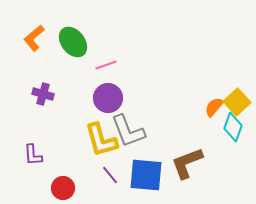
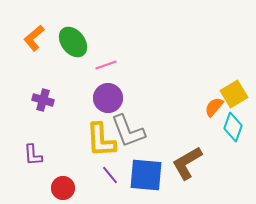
purple cross: moved 6 px down
yellow square: moved 3 px left, 8 px up; rotated 12 degrees clockwise
yellow L-shape: rotated 12 degrees clockwise
brown L-shape: rotated 9 degrees counterclockwise
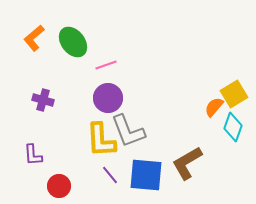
red circle: moved 4 px left, 2 px up
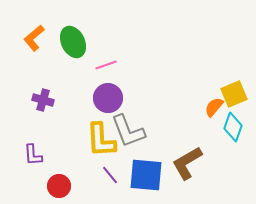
green ellipse: rotated 12 degrees clockwise
yellow square: rotated 8 degrees clockwise
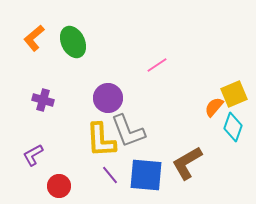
pink line: moved 51 px right; rotated 15 degrees counterclockwise
purple L-shape: rotated 65 degrees clockwise
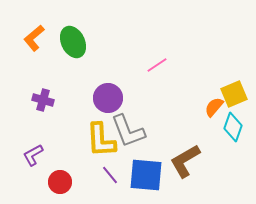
brown L-shape: moved 2 px left, 2 px up
red circle: moved 1 px right, 4 px up
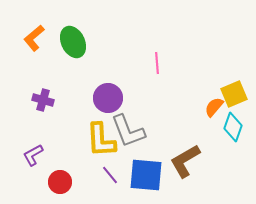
pink line: moved 2 px up; rotated 60 degrees counterclockwise
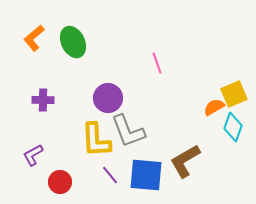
pink line: rotated 15 degrees counterclockwise
purple cross: rotated 15 degrees counterclockwise
orange semicircle: rotated 20 degrees clockwise
yellow L-shape: moved 5 px left
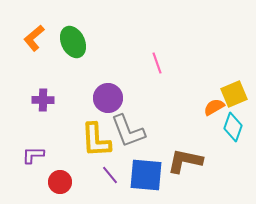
purple L-shape: rotated 30 degrees clockwise
brown L-shape: rotated 42 degrees clockwise
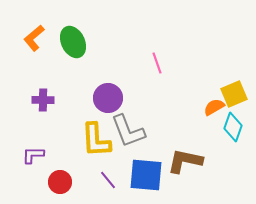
purple line: moved 2 px left, 5 px down
